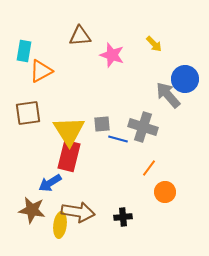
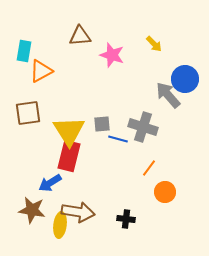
black cross: moved 3 px right, 2 px down; rotated 12 degrees clockwise
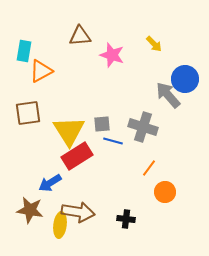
blue line: moved 5 px left, 2 px down
red rectangle: moved 8 px right; rotated 44 degrees clockwise
brown star: moved 2 px left
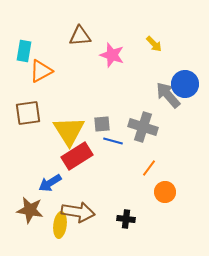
blue circle: moved 5 px down
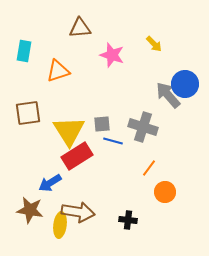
brown triangle: moved 8 px up
orange triangle: moved 17 px right; rotated 10 degrees clockwise
black cross: moved 2 px right, 1 px down
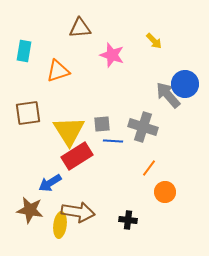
yellow arrow: moved 3 px up
blue line: rotated 12 degrees counterclockwise
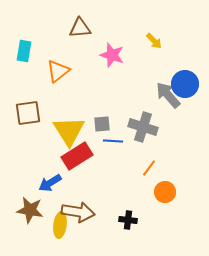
orange triangle: rotated 20 degrees counterclockwise
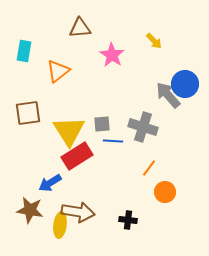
pink star: rotated 15 degrees clockwise
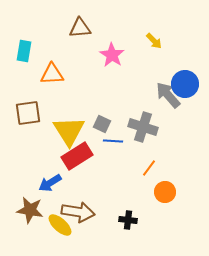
orange triangle: moved 6 px left, 3 px down; rotated 35 degrees clockwise
gray square: rotated 30 degrees clockwise
yellow ellipse: rotated 55 degrees counterclockwise
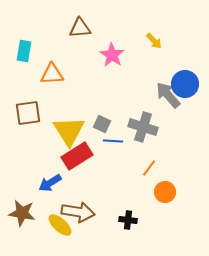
brown star: moved 8 px left, 3 px down
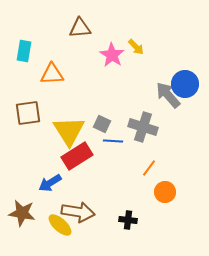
yellow arrow: moved 18 px left, 6 px down
